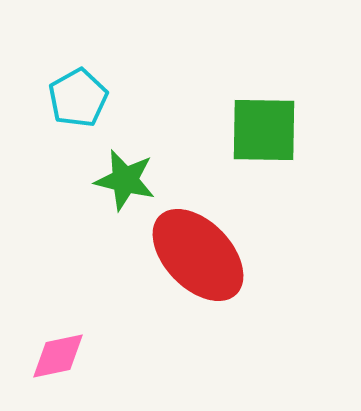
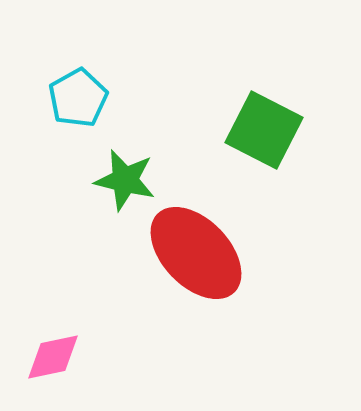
green square: rotated 26 degrees clockwise
red ellipse: moved 2 px left, 2 px up
pink diamond: moved 5 px left, 1 px down
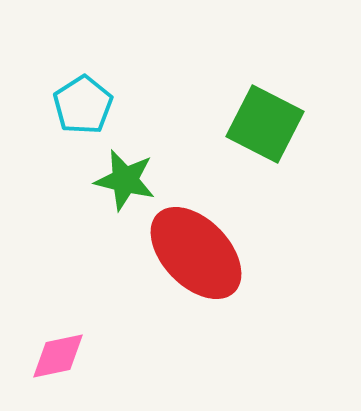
cyan pentagon: moved 5 px right, 7 px down; rotated 4 degrees counterclockwise
green square: moved 1 px right, 6 px up
pink diamond: moved 5 px right, 1 px up
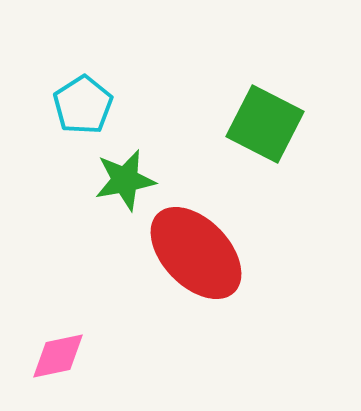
green star: rotated 24 degrees counterclockwise
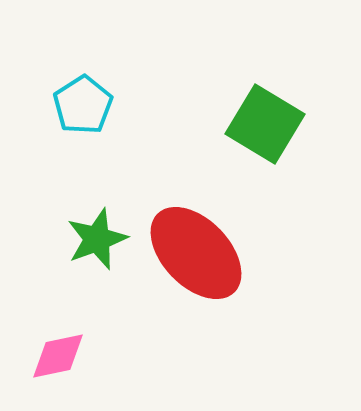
green square: rotated 4 degrees clockwise
green star: moved 28 px left, 59 px down; rotated 10 degrees counterclockwise
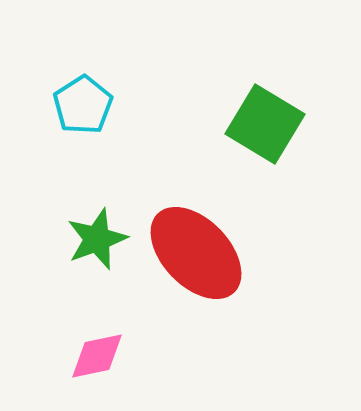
pink diamond: moved 39 px right
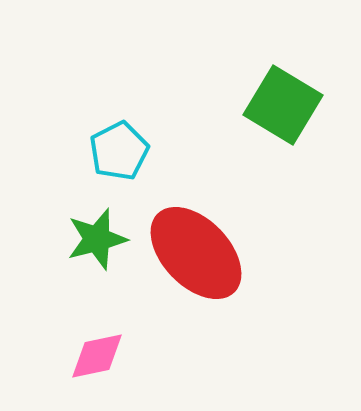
cyan pentagon: moved 36 px right, 46 px down; rotated 6 degrees clockwise
green square: moved 18 px right, 19 px up
green star: rotated 6 degrees clockwise
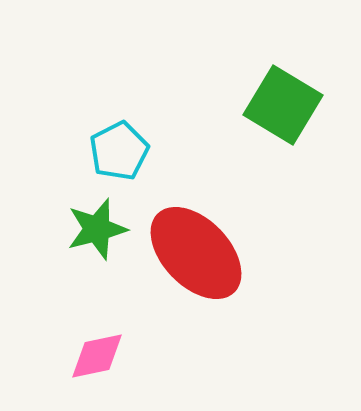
green star: moved 10 px up
